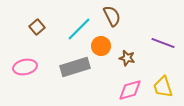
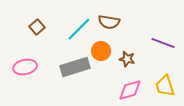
brown semicircle: moved 3 px left, 6 px down; rotated 125 degrees clockwise
orange circle: moved 5 px down
brown star: moved 1 px down
yellow trapezoid: moved 2 px right, 1 px up
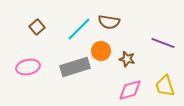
pink ellipse: moved 3 px right
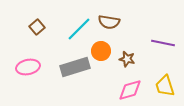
purple line: rotated 10 degrees counterclockwise
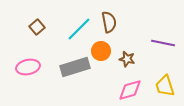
brown semicircle: rotated 110 degrees counterclockwise
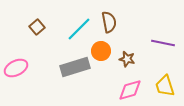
pink ellipse: moved 12 px left, 1 px down; rotated 15 degrees counterclockwise
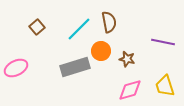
purple line: moved 1 px up
